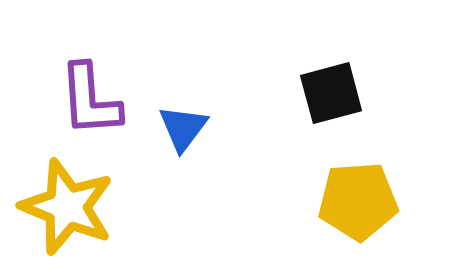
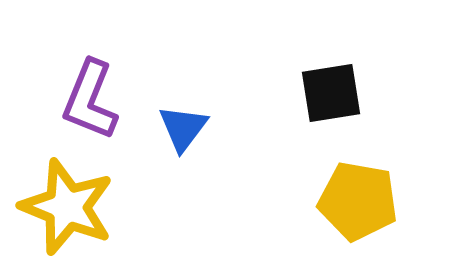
black square: rotated 6 degrees clockwise
purple L-shape: rotated 26 degrees clockwise
yellow pentagon: rotated 14 degrees clockwise
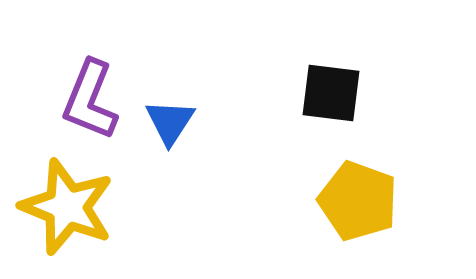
black square: rotated 16 degrees clockwise
blue triangle: moved 13 px left, 6 px up; rotated 4 degrees counterclockwise
yellow pentagon: rotated 10 degrees clockwise
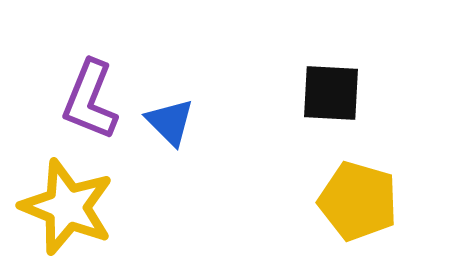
black square: rotated 4 degrees counterclockwise
blue triangle: rotated 18 degrees counterclockwise
yellow pentagon: rotated 4 degrees counterclockwise
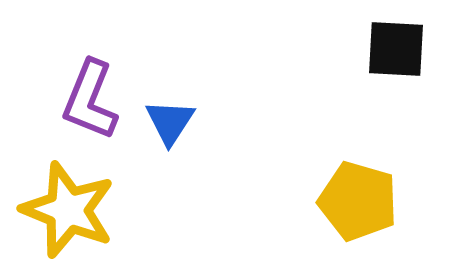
black square: moved 65 px right, 44 px up
blue triangle: rotated 18 degrees clockwise
yellow star: moved 1 px right, 3 px down
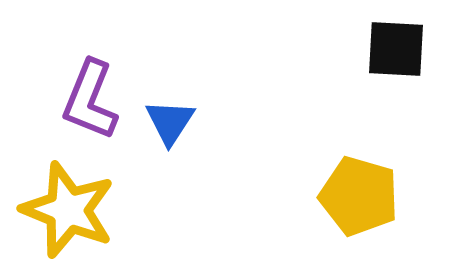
yellow pentagon: moved 1 px right, 5 px up
